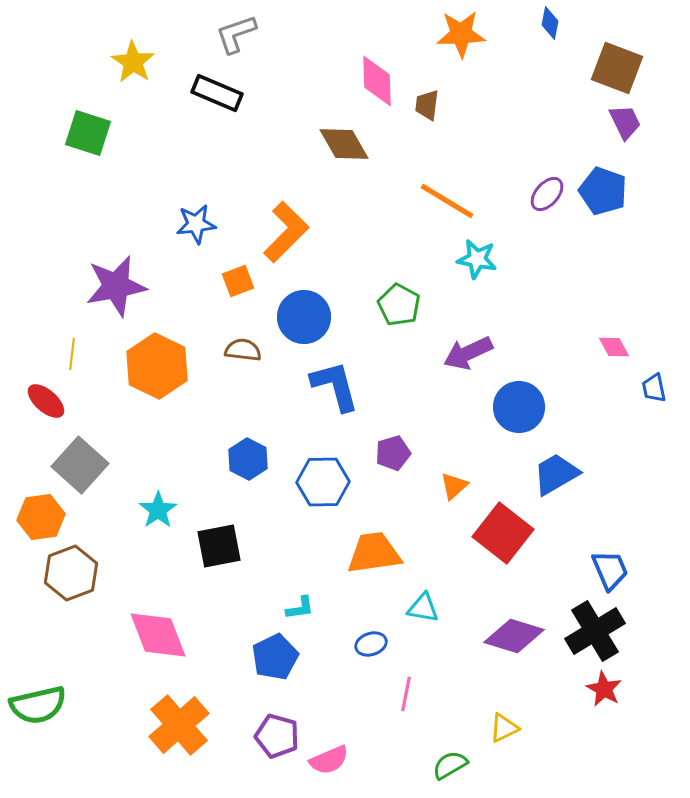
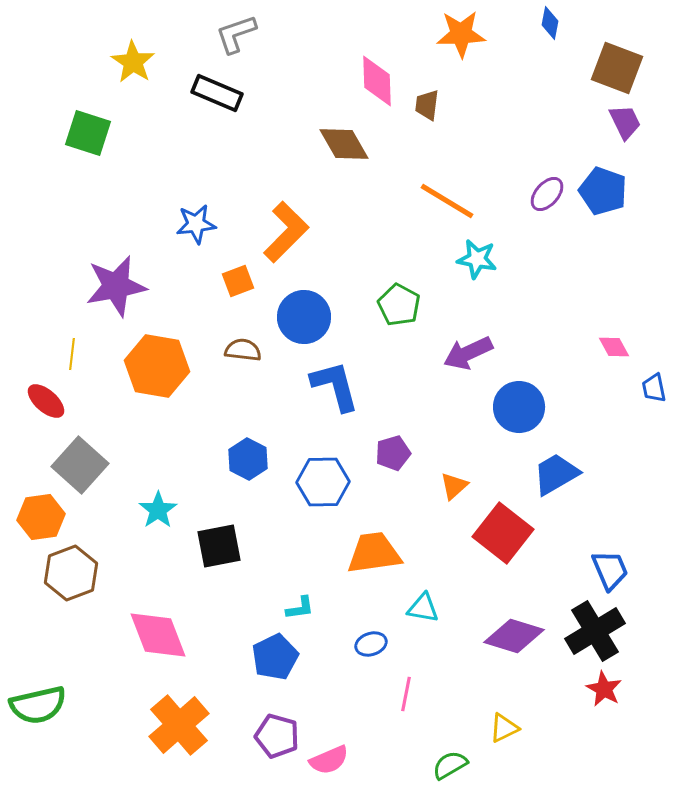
orange hexagon at (157, 366): rotated 16 degrees counterclockwise
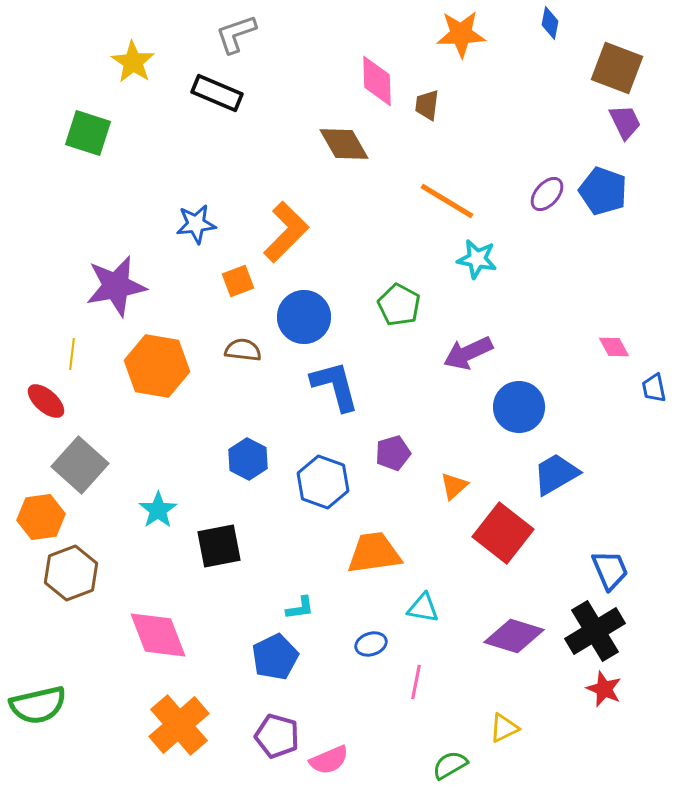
blue hexagon at (323, 482): rotated 21 degrees clockwise
red star at (604, 689): rotated 6 degrees counterclockwise
pink line at (406, 694): moved 10 px right, 12 px up
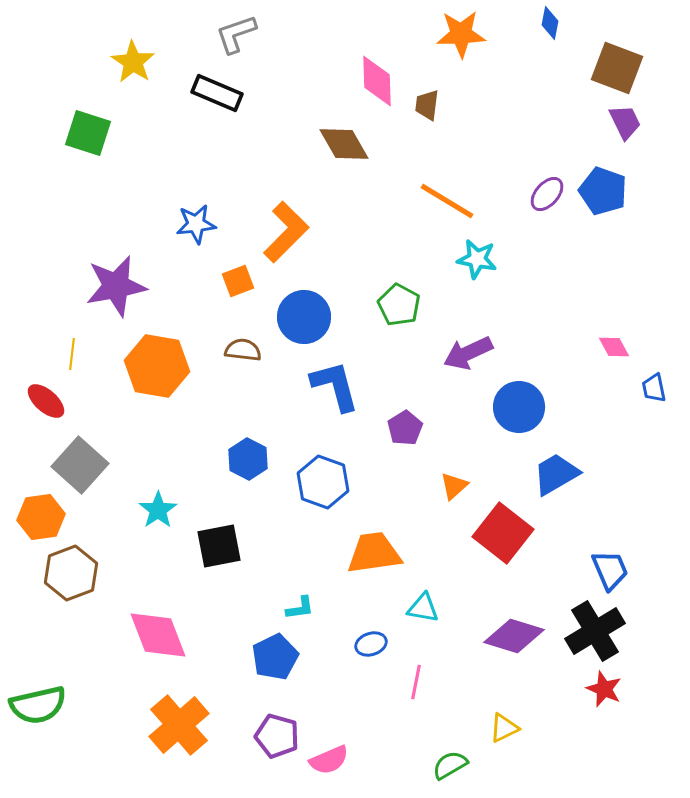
purple pentagon at (393, 453): moved 12 px right, 25 px up; rotated 16 degrees counterclockwise
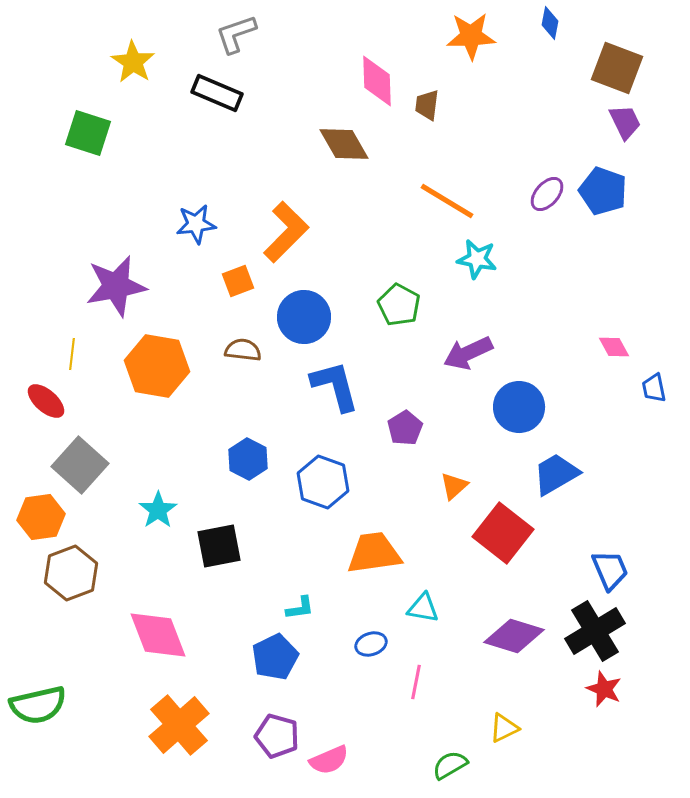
orange star at (461, 34): moved 10 px right, 2 px down
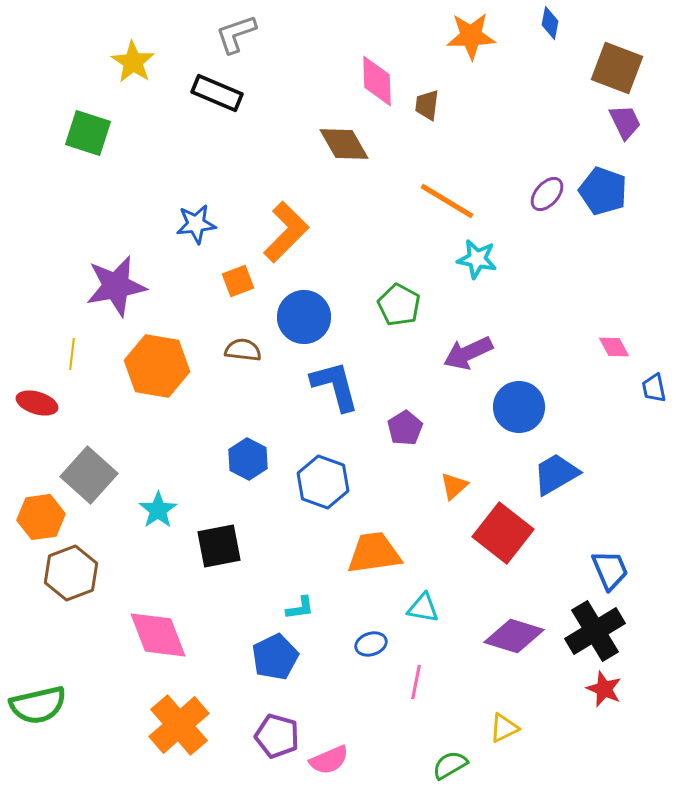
red ellipse at (46, 401): moved 9 px left, 2 px down; rotated 24 degrees counterclockwise
gray square at (80, 465): moved 9 px right, 10 px down
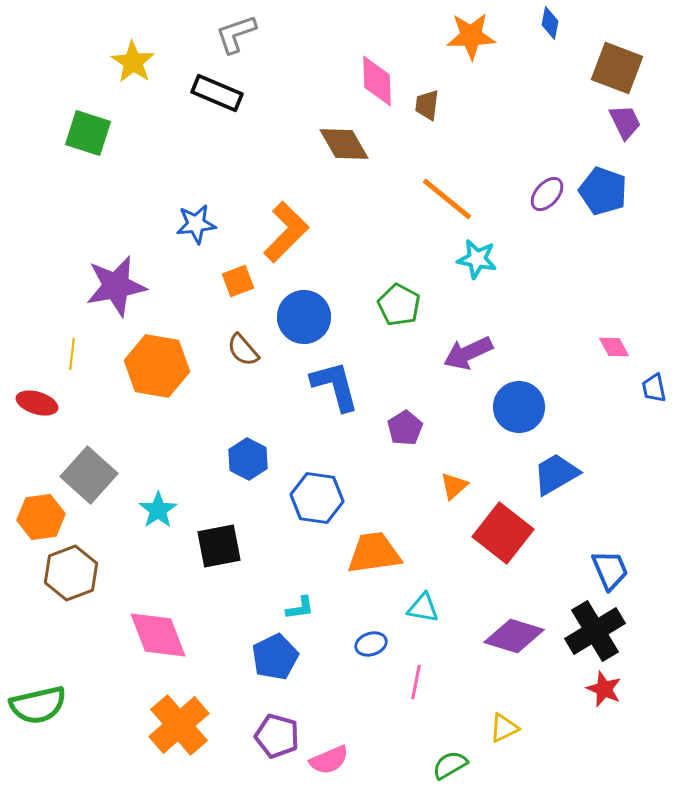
orange line at (447, 201): moved 2 px up; rotated 8 degrees clockwise
brown semicircle at (243, 350): rotated 138 degrees counterclockwise
blue hexagon at (323, 482): moved 6 px left, 16 px down; rotated 12 degrees counterclockwise
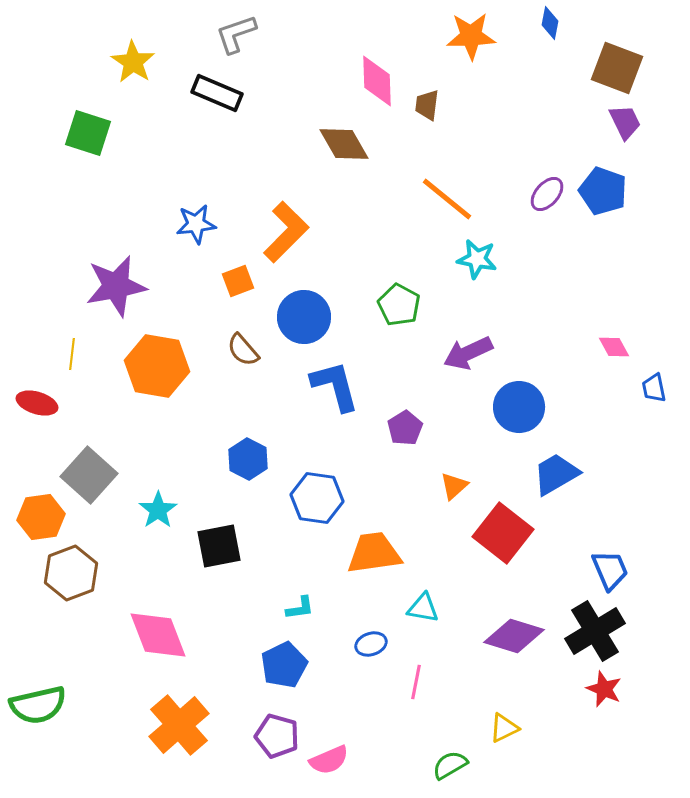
blue pentagon at (275, 657): moved 9 px right, 8 px down
